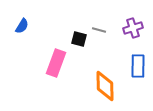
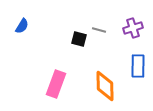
pink rectangle: moved 21 px down
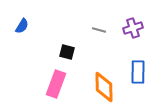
black square: moved 12 px left, 13 px down
blue rectangle: moved 6 px down
orange diamond: moved 1 px left, 1 px down
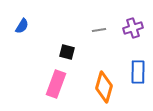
gray line: rotated 24 degrees counterclockwise
orange diamond: rotated 16 degrees clockwise
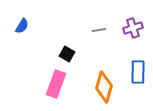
black square: moved 2 px down; rotated 14 degrees clockwise
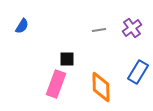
purple cross: moved 1 px left; rotated 18 degrees counterclockwise
black square: moved 5 px down; rotated 28 degrees counterclockwise
blue rectangle: rotated 30 degrees clockwise
orange diamond: moved 3 px left; rotated 16 degrees counterclockwise
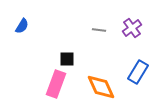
gray line: rotated 16 degrees clockwise
orange diamond: rotated 24 degrees counterclockwise
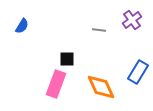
purple cross: moved 8 px up
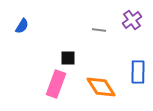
black square: moved 1 px right, 1 px up
blue rectangle: rotated 30 degrees counterclockwise
orange diamond: rotated 8 degrees counterclockwise
